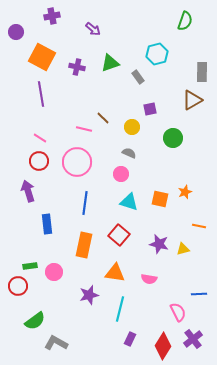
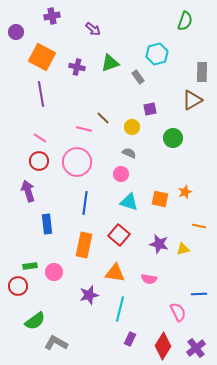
purple cross at (193, 339): moved 3 px right, 9 px down
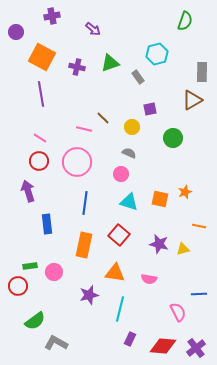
red diamond at (163, 346): rotated 64 degrees clockwise
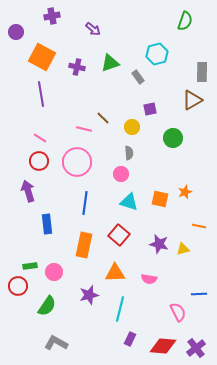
gray semicircle at (129, 153): rotated 64 degrees clockwise
orange triangle at (115, 273): rotated 10 degrees counterclockwise
green semicircle at (35, 321): moved 12 px right, 15 px up; rotated 20 degrees counterclockwise
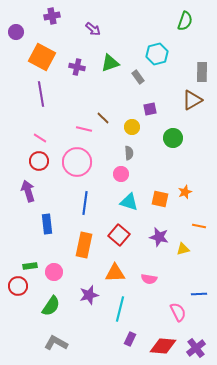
purple star at (159, 244): moved 7 px up
green semicircle at (47, 306): moved 4 px right
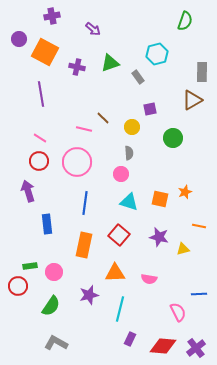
purple circle at (16, 32): moved 3 px right, 7 px down
orange square at (42, 57): moved 3 px right, 5 px up
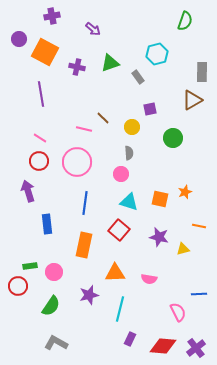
red square at (119, 235): moved 5 px up
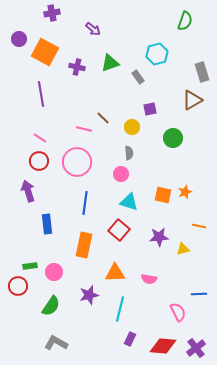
purple cross at (52, 16): moved 3 px up
gray rectangle at (202, 72): rotated 18 degrees counterclockwise
orange square at (160, 199): moved 3 px right, 4 px up
purple star at (159, 237): rotated 18 degrees counterclockwise
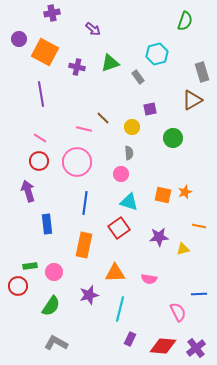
red square at (119, 230): moved 2 px up; rotated 15 degrees clockwise
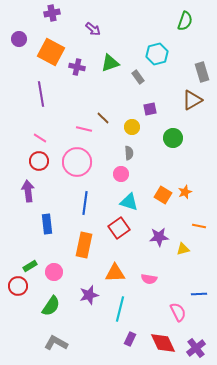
orange square at (45, 52): moved 6 px right
purple arrow at (28, 191): rotated 10 degrees clockwise
orange square at (163, 195): rotated 18 degrees clockwise
green rectangle at (30, 266): rotated 24 degrees counterclockwise
red diamond at (163, 346): moved 3 px up; rotated 60 degrees clockwise
